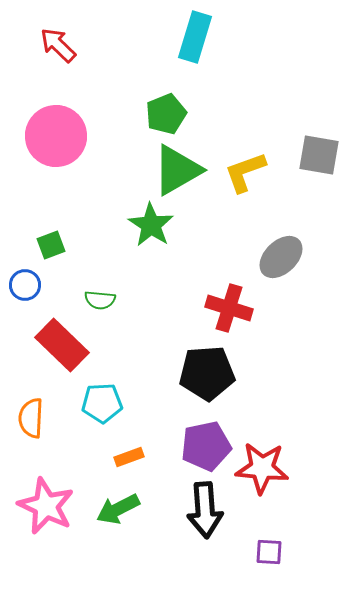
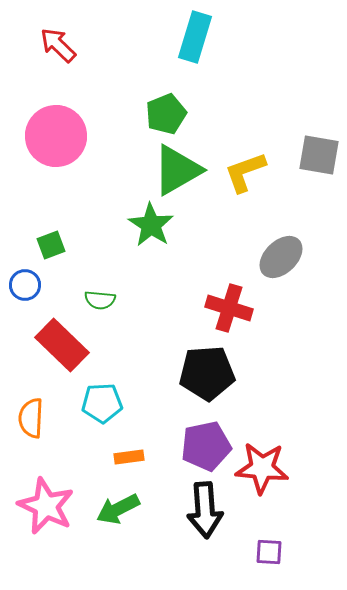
orange rectangle: rotated 12 degrees clockwise
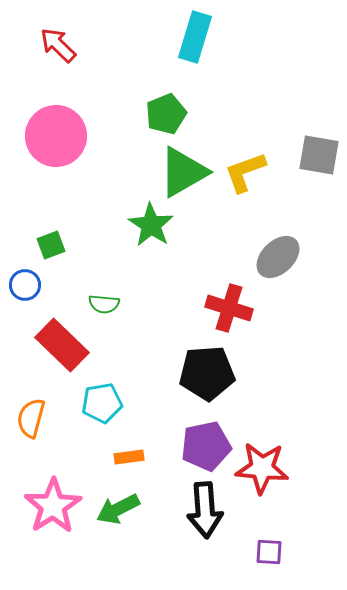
green triangle: moved 6 px right, 2 px down
gray ellipse: moved 3 px left
green semicircle: moved 4 px right, 4 px down
cyan pentagon: rotated 6 degrees counterclockwise
orange semicircle: rotated 12 degrees clockwise
pink star: moved 7 px right; rotated 14 degrees clockwise
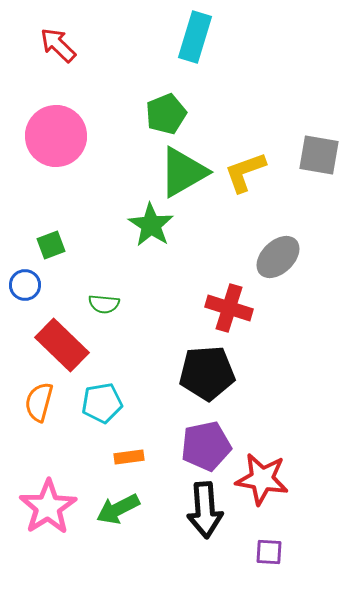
orange semicircle: moved 8 px right, 16 px up
red star: moved 11 px down; rotated 4 degrees clockwise
pink star: moved 5 px left, 1 px down
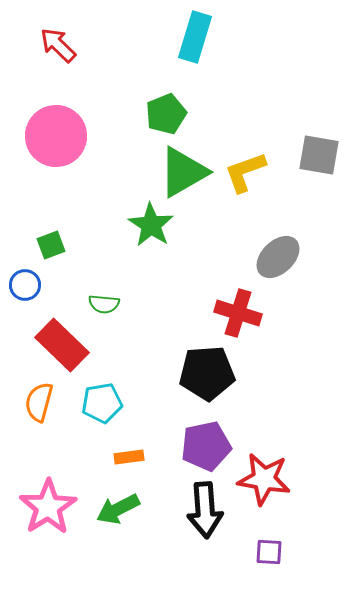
red cross: moved 9 px right, 5 px down
red star: moved 2 px right
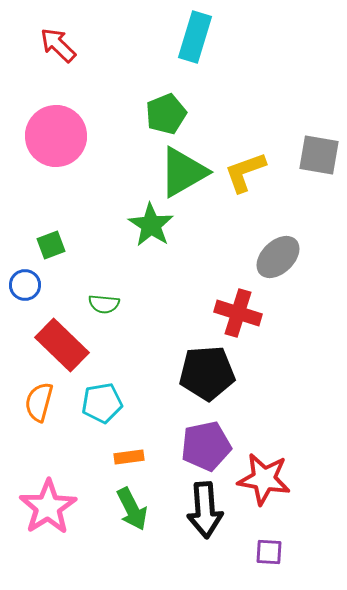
green arrow: moved 14 px right; rotated 90 degrees counterclockwise
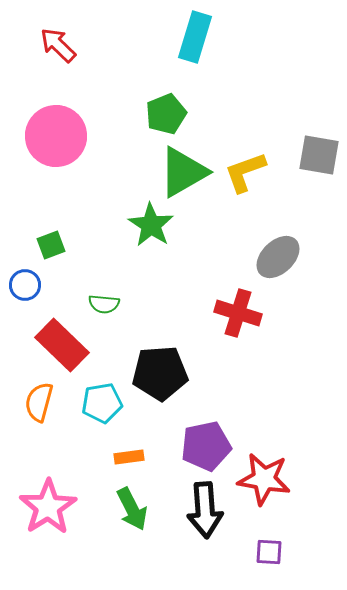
black pentagon: moved 47 px left
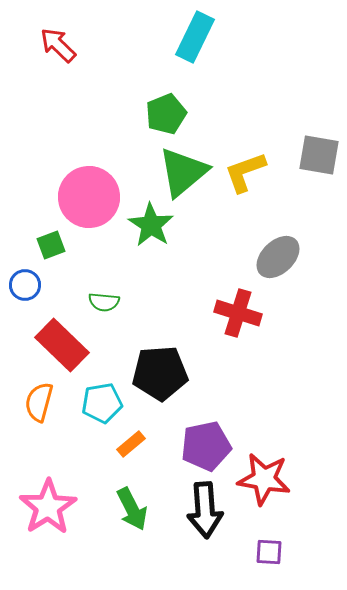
cyan rectangle: rotated 9 degrees clockwise
pink circle: moved 33 px right, 61 px down
green triangle: rotated 10 degrees counterclockwise
green semicircle: moved 2 px up
orange rectangle: moved 2 px right, 13 px up; rotated 32 degrees counterclockwise
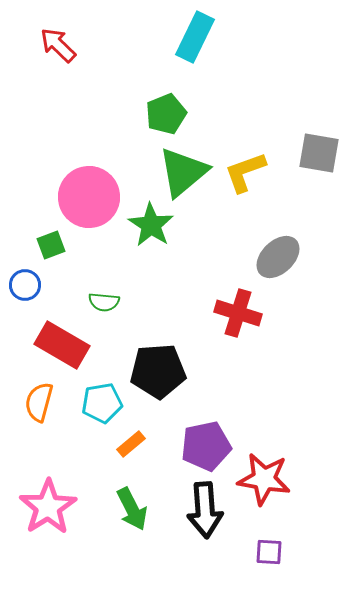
gray square: moved 2 px up
red rectangle: rotated 14 degrees counterclockwise
black pentagon: moved 2 px left, 2 px up
